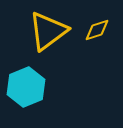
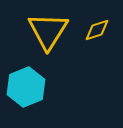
yellow triangle: rotated 21 degrees counterclockwise
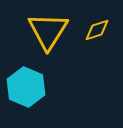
cyan hexagon: rotated 15 degrees counterclockwise
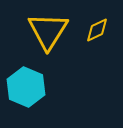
yellow diamond: rotated 8 degrees counterclockwise
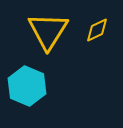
cyan hexagon: moved 1 px right, 1 px up
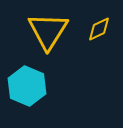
yellow diamond: moved 2 px right, 1 px up
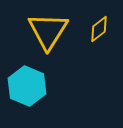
yellow diamond: rotated 12 degrees counterclockwise
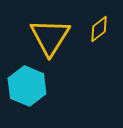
yellow triangle: moved 2 px right, 6 px down
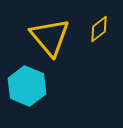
yellow triangle: rotated 12 degrees counterclockwise
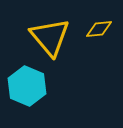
yellow diamond: rotated 32 degrees clockwise
